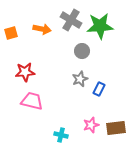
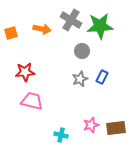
blue rectangle: moved 3 px right, 12 px up
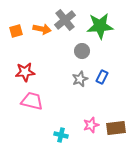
gray cross: moved 6 px left; rotated 20 degrees clockwise
orange square: moved 5 px right, 2 px up
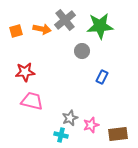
gray star: moved 10 px left, 39 px down
brown rectangle: moved 2 px right, 6 px down
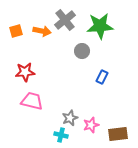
orange arrow: moved 2 px down
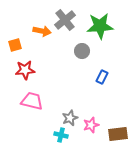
orange square: moved 1 px left, 14 px down
red star: moved 2 px up
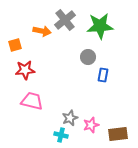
gray circle: moved 6 px right, 6 px down
blue rectangle: moved 1 px right, 2 px up; rotated 16 degrees counterclockwise
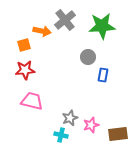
green star: moved 2 px right
orange square: moved 9 px right
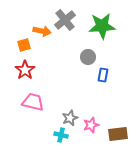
red star: rotated 30 degrees counterclockwise
pink trapezoid: moved 1 px right, 1 px down
